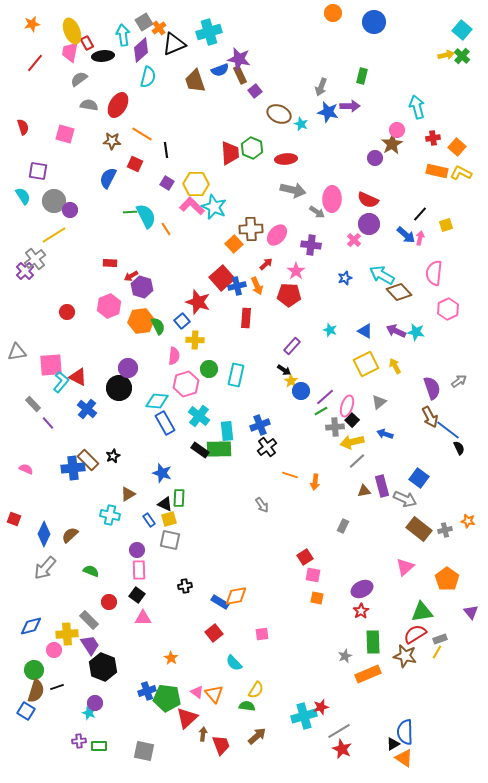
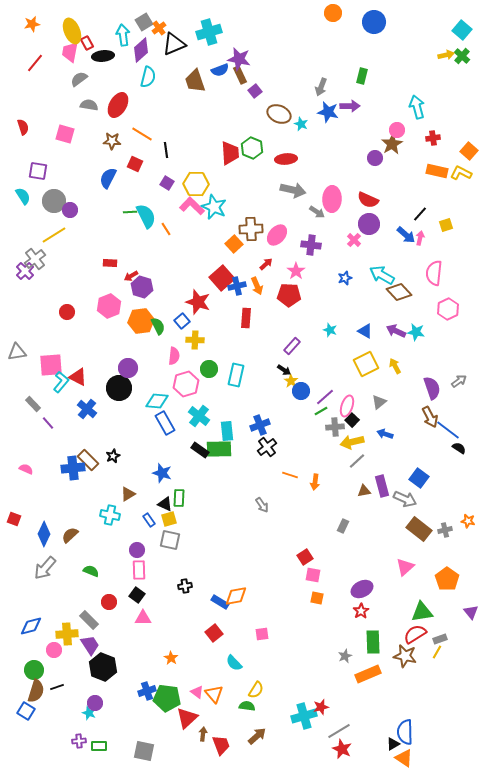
orange square at (457, 147): moved 12 px right, 4 px down
black semicircle at (459, 448): rotated 32 degrees counterclockwise
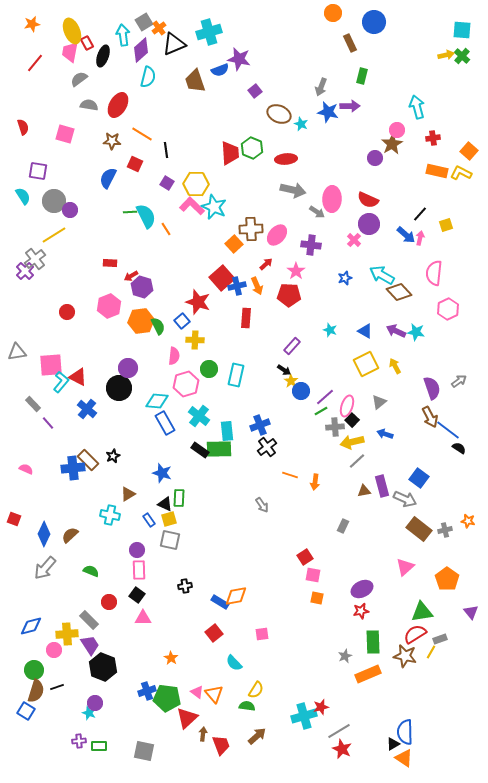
cyan square at (462, 30): rotated 36 degrees counterclockwise
black ellipse at (103, 56): rotated 65 degrees counterclockwise
brown rectangle at (240, 75): moved 110 px right, 32 px up
red star at (361, 611): rotated 21 degrees clockwise
yellow line at (437, 652): moved 6 px left
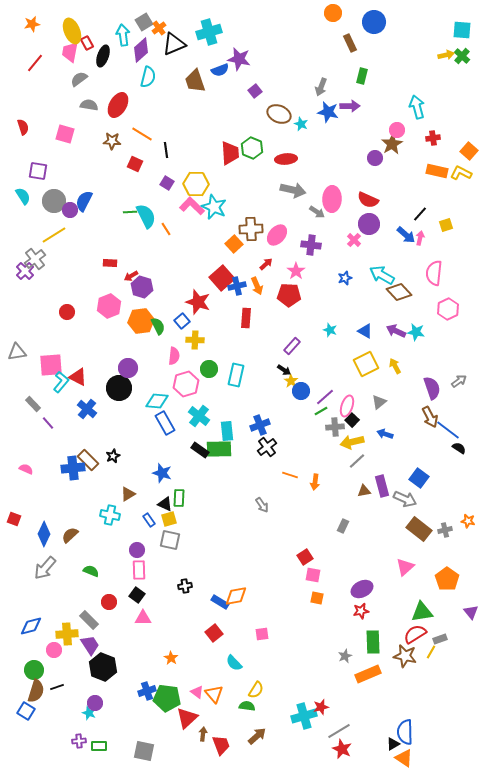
blue semicircle at (108, 178): moved 24 px left, 23 px down
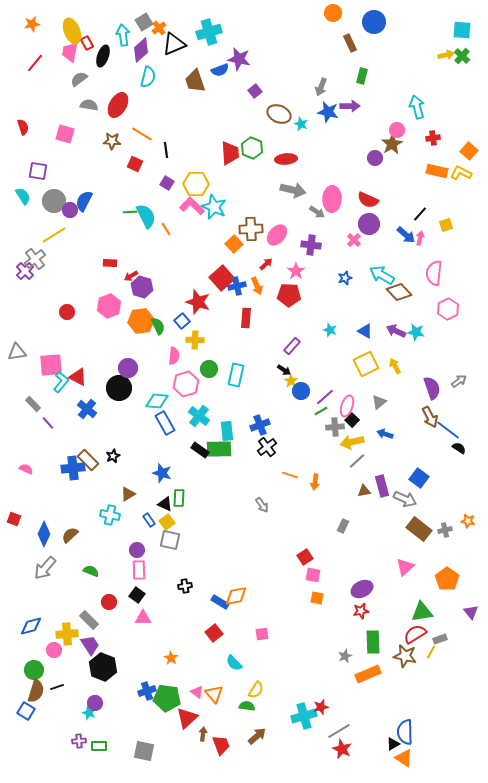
yellow square at (169, 519): moved 2 px left, 3 px down; rotated 21 degrees counterclockwise
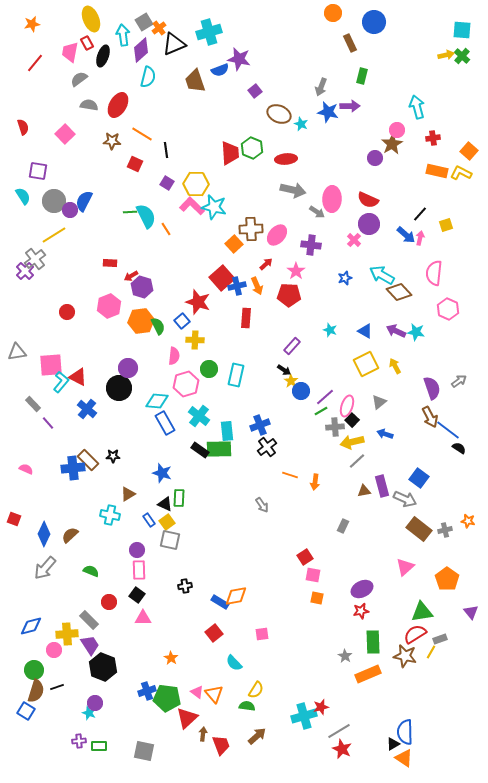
yellow ellipse at (72, 31): moved 19 px right, 12 px up
pink square at (65, 134): rotated 30 degrees clockwise
cyan star at (214, 207): rotated 10 degrees counterclockwise
pink hexagon at (448, 309): rotated 10 degrees counterclockwise
black star at (113, 456): rotated 24 degrees clockwise
gray star at (345, 656): rotated 16 degrees counterclockwise
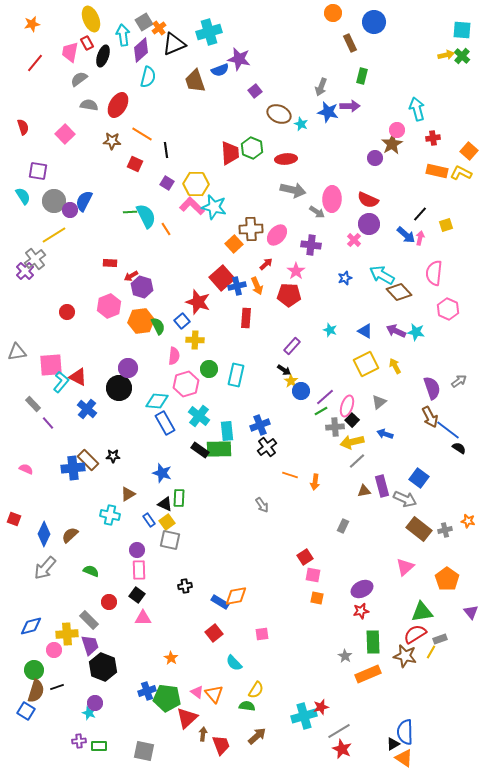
cyan arrow at (417, 107): moved 2 px down
purple trapezoid at (90, 645): rotated 15 degrees clockwise
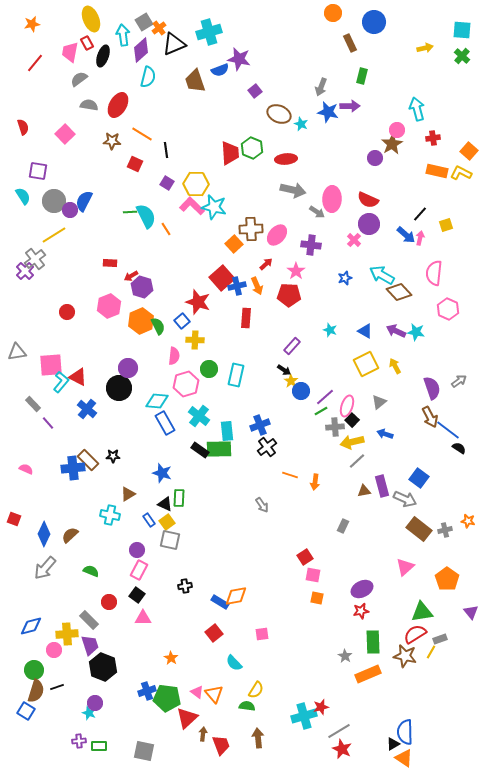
yellow arrow at (446, 55): moved 21 px left, 7 px up
orange hexagon at (141, 321): rotated 15 degrees counterclockwise
pink rectangle at (139, 570): rotated 30 degrees clockwise
brown arrow at (257, 736): moved 1 px right, 2 px down; rotated 54 degrees counterclockwise
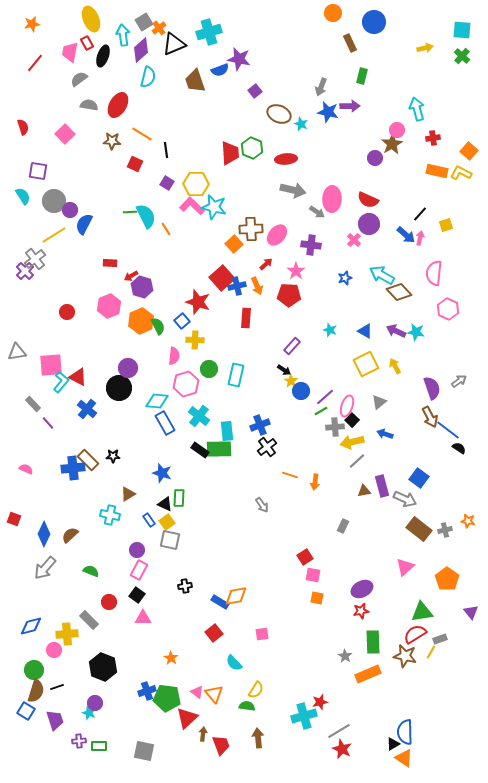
blue semicircle at (84, 201): moved 23 px down
purple trapezoid at (90, 645): moved 35 px left, 75 px down
red star at (321, 707): moved 1 px left, 5 px up
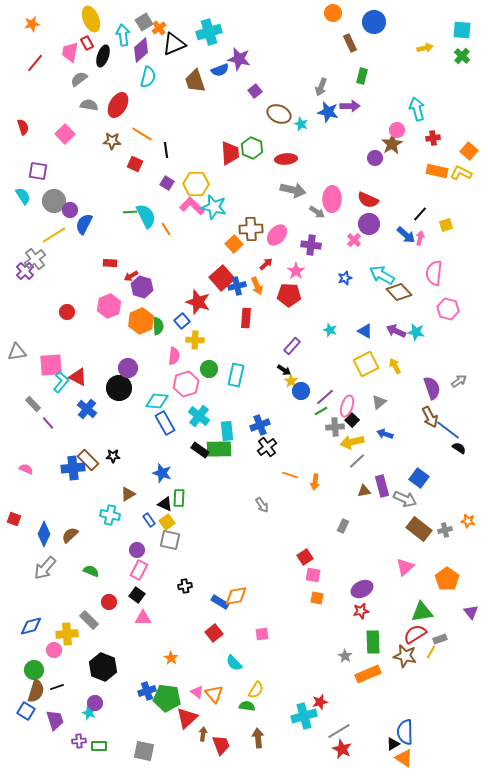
pink hexagon at (448, 309): rotated 10 degrees counterclockwise
green semicircle at (158, 326): rotated 24 degrees clockwise
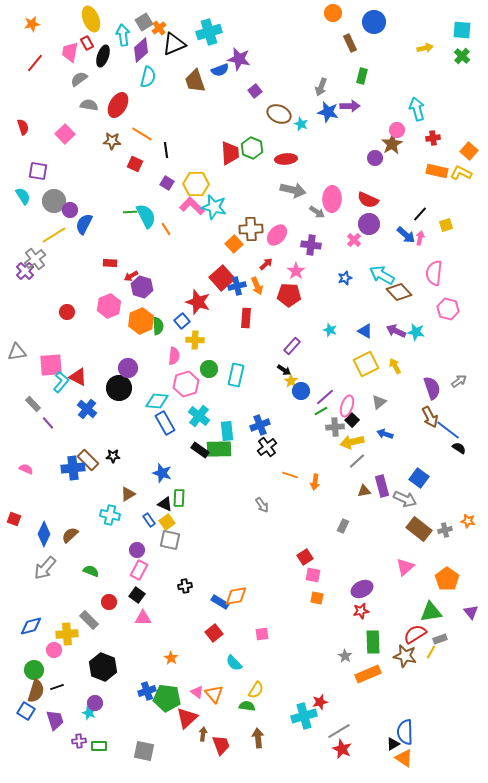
green triangle at (422, 612): moved 9 px right
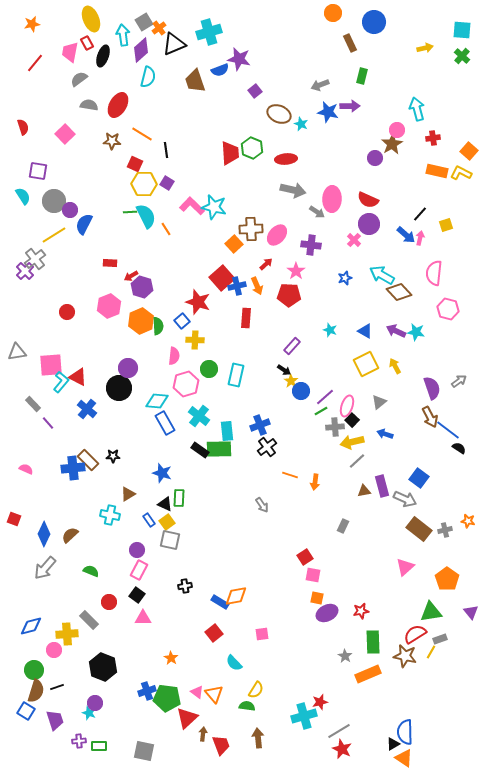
gray arrow at (321, 87): moved 1 px left, 2 px up; rotated 48 degrees clockwise
yellow hexagon at (196, 184): moved 52 px left
purple ellipse at (362, 589): moved 35 px left, 24 px down
